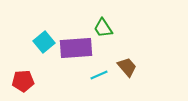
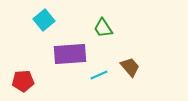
cyan square: moved 22 px up
purple rectangle: moved 6 px left, 6 px down
brown trapezoid: moved 3 px right
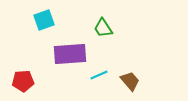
cyan square: rotated 20 degrees clockwise
brown trapezoid: moved 14 px down
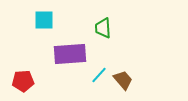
cyan square: rotated 20 degrees clockwise
green trapezoid: rotated 30 degrees clockwise
cyan line: rotated 24 degrees counterclockwise
brown trapezoid: moved 7 px left, 1 px up
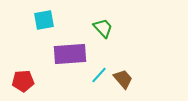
cyan square: rotated 10 degrees counterclockwise
green trapezoid: rotated 140 degrees clockwise
brown trapezoid: moved 1 px up
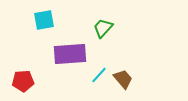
green trapezoid: rotated 95 degrees counterclockwise
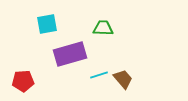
cyan square: moved 3 px right, 4 px down
green trapezoid: rotated 50 degrees clockwise
purple rectangle: rotated 12 degrees counterclockwise
cyan line: rotated 30 degrees clockwise
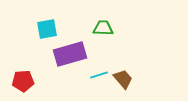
cyan square: moved 5 px down
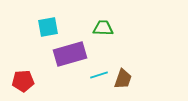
cyan square: moved 1 px right, 2 px up
brown trapezoid: rotated 60 degrees clockwise
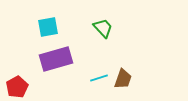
green trapezoid: rotated 45 degrees clockwise
purple rectangle: moved 14 px left, 5 px down
cyan line: moved 3 px down
red pentagon: moved 6 px left, 6 px down; rotated 25 degrees counterclockwise
